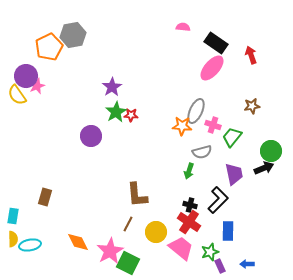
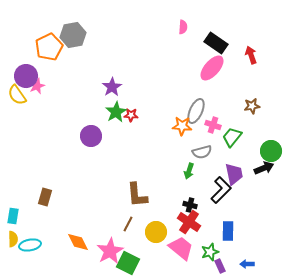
pink semicircle at (183, 27): rotated 88 degrees clockwise
black L-shape at (218, 200): moved 3 px right, 10 px up
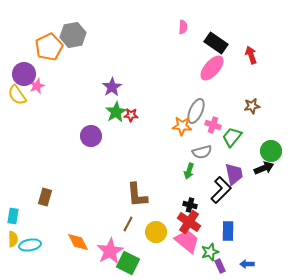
purple circle at (26, 76): moved 2 px left, 2 px up
pink trapezoid at (181, 248): moved 6 px right, 7 px up
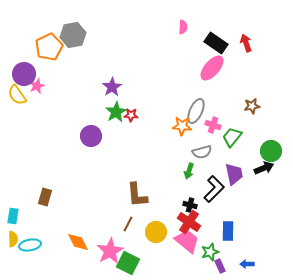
red arrow at (251, 55): moved 5 px left, 12 px up
black L-shape at (221, 190): moved 7 px left, 1 px up
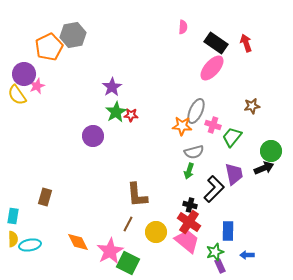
purple circle at (91, 136): moved 2 px right
gray semicircle at (202, 152): moved 8 px left
green star at (210, 252): moved 5 px right
blue arrow at (247, 264): moved 9 px up
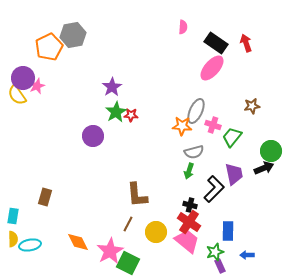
purple circle at (24, 74): moved 1 px left, 4 px down
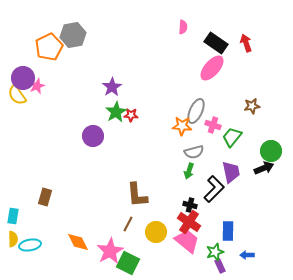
purple trapezoid at (234, 174): moved 3 px left, 2 px up
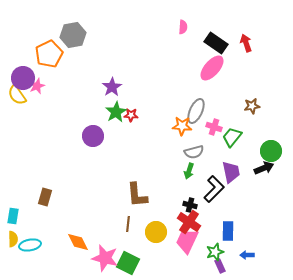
orange pentagon at (49, 47): moved 7 px down
pink cross at (213, 125): moved 1 px right, 2 px down
brown line at (128, 224): rotated 21 degrees counterclockwise
pink trapezoid at (187, 241): rotated 104 degrees counterclockwise
pink star at (110, 251): moved 5 px left, 7 px down; rotated 28 degrees counterclockwise
